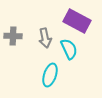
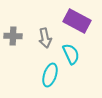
cyan semicircle: moved 2 px right, 5 px down
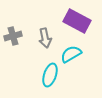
gray cross: rotated 18 degrees counterclockwise
cyan semicircle: rotated 95 degrees counterclockwise
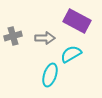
gray arrow: rotated 78 degrees counterclockwise
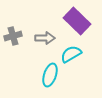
purple rectangle: rotated 16 degrees clockwise
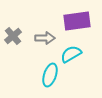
purple rectangle: rotated 52 degrees counterclockwise
gray cross: rotated 24 degrees counterclockwise
